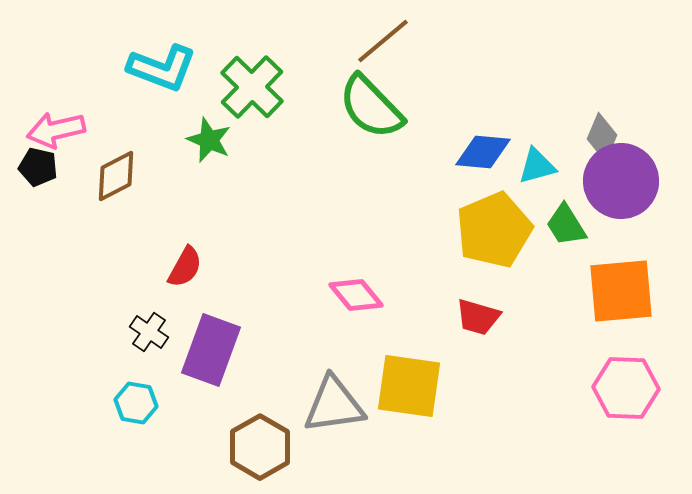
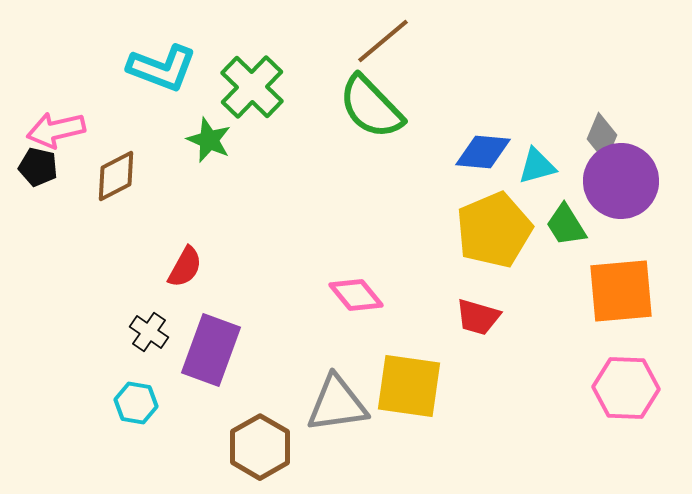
gray triangle: moved 3 px right, 1 px up
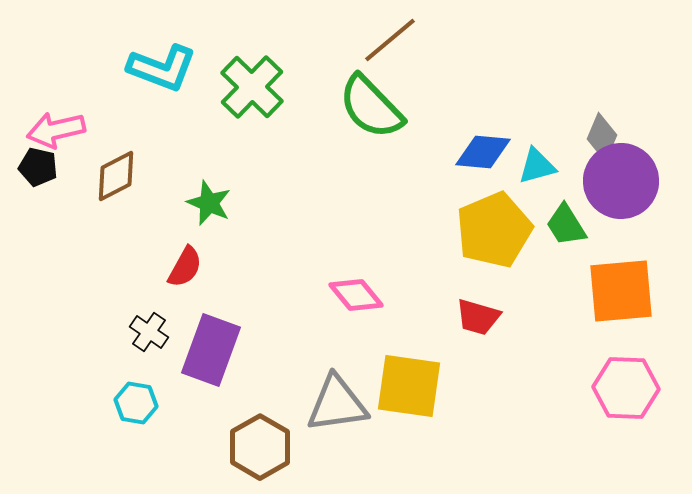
brown line: moved 7 px right, 1 px up
green star: moved 63 px down
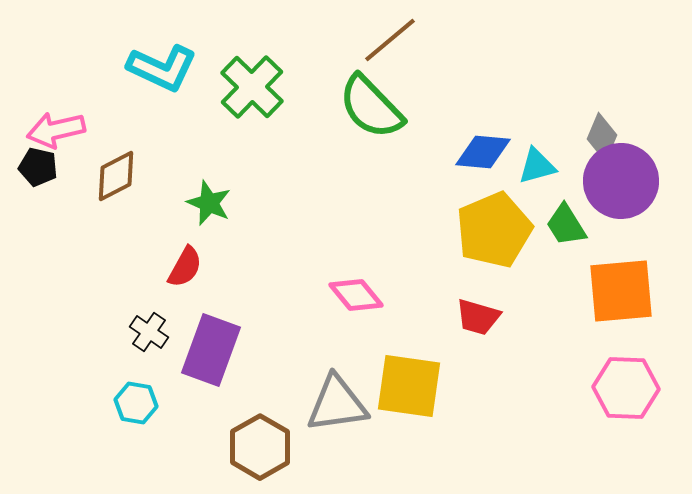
cyan L-shape: rotated 4 degrees clockwise
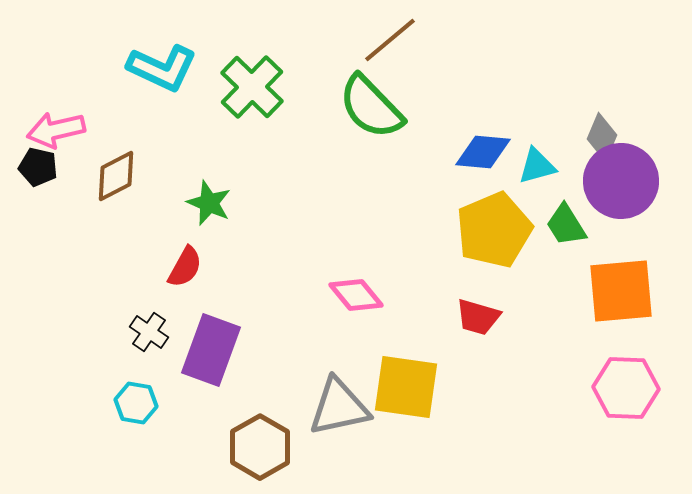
yellow square: moved 3 px left, 1 px down
gray triangle: moved 2 px right, 3 px down; rotated 4 degrees counterclockwise
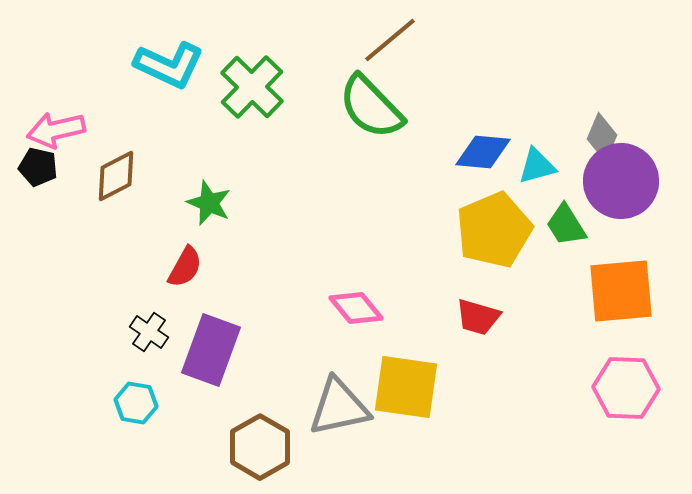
cyan L-shape: moved 7 px right, 3 px up
pink diamond: moved 13 px down
